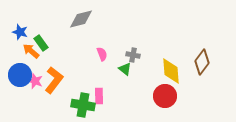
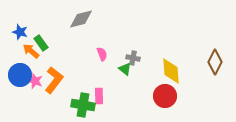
gray cross: moved 3 px down
brown diamond: moved 13 px right; rotated 10 degrees counterclockwise
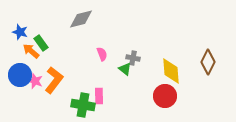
brown diamond: moved 7 px left
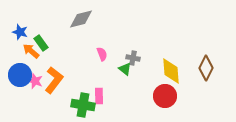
brown diamond: moved 2 px left, 6 px down
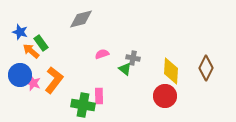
pink semicircle: rotated 88 degrees counterclockwise
yellow diamond: rotated 8 degrees clockwise
pink star: moved 2 px left, 2 px down
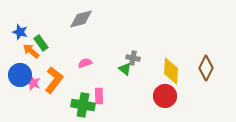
pink semicircle: moved 17 px left, 9 px down
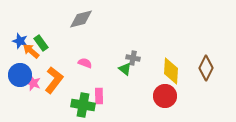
blue star: moved 9 px down
pink semicircle: rotated 40 degrees clockwise
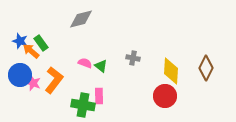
green triangle: moved 24 px left, 3 px up
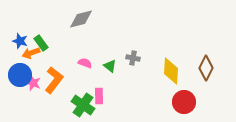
orange arrow: moved 2 px down; rotated 60 degrees counterclockwise
green triangle: moved 9 px right
red circle: moved 19 px right, 6 px down
green cross: rotated 25 degrees clockwise
